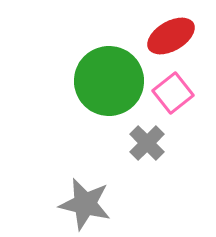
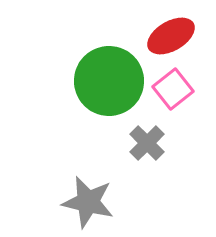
pink square: moved 4 px up
gray star: moved 3 px right, 2 px up
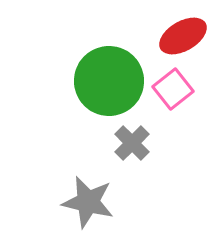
red ellipse: moved 12 px right
gray cross: moved 15 px left
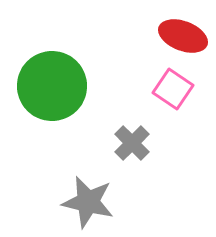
red ellipse: rotated 51 degrees clockwise
green circle: moved 57 px left, 5 px down
pink square: rotated 18 degrees counterclockwise
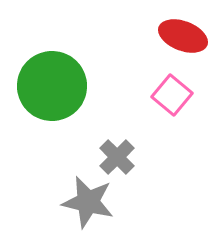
pink square: moved 1 px left, 6 px down; rotated 6 degrees clockwise
gray cross: moved 15 px left, 14 px down
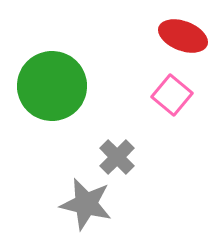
gray star: moved 2 px left, 2 px down
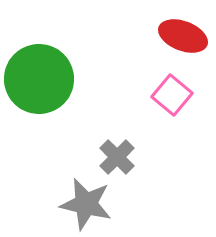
green circle: moved 13 px left, 7 px up
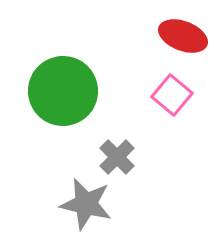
green circle: moved 24 px right, 12 px down
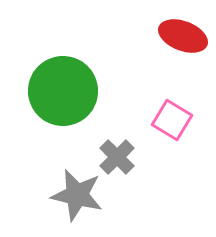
pink square: moved 25 px down; rotated 9 degrees counterclockwise
gray star: moved 9 px left, 9 px up
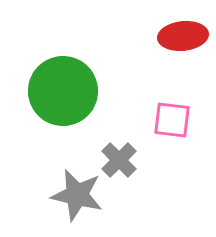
red ellipse: rotated 27 degrees counterclockwise
pink square: rotated 24 degrees counterclockwise
gray cross: moved 2 px right, 3 px down
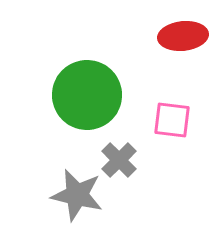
green circle: moved 24 px right, 4 px down
